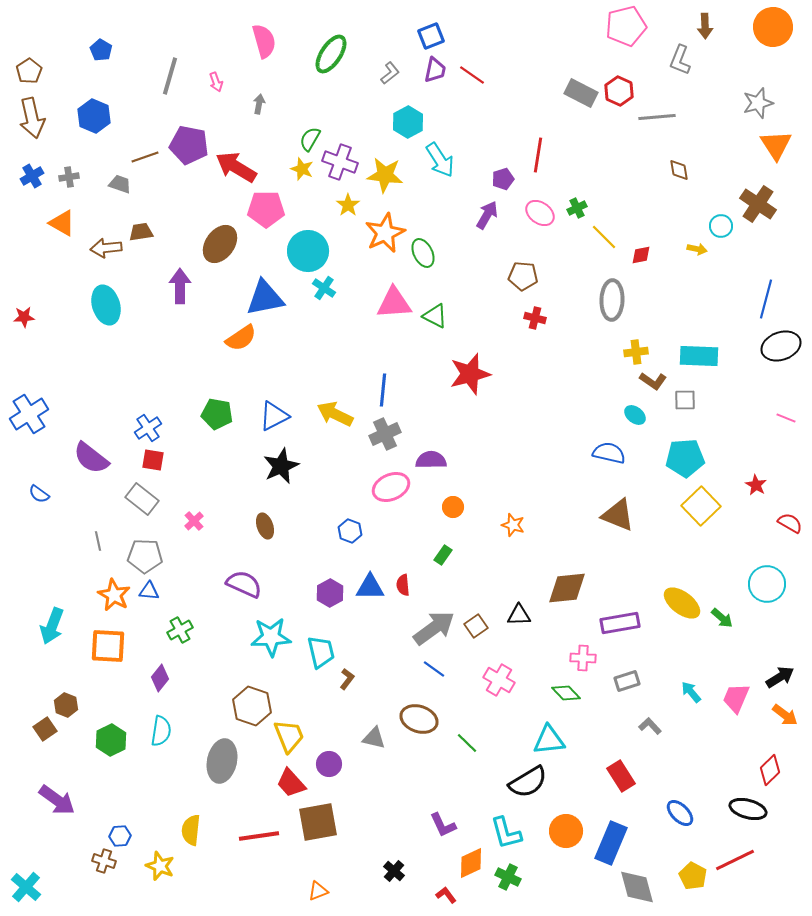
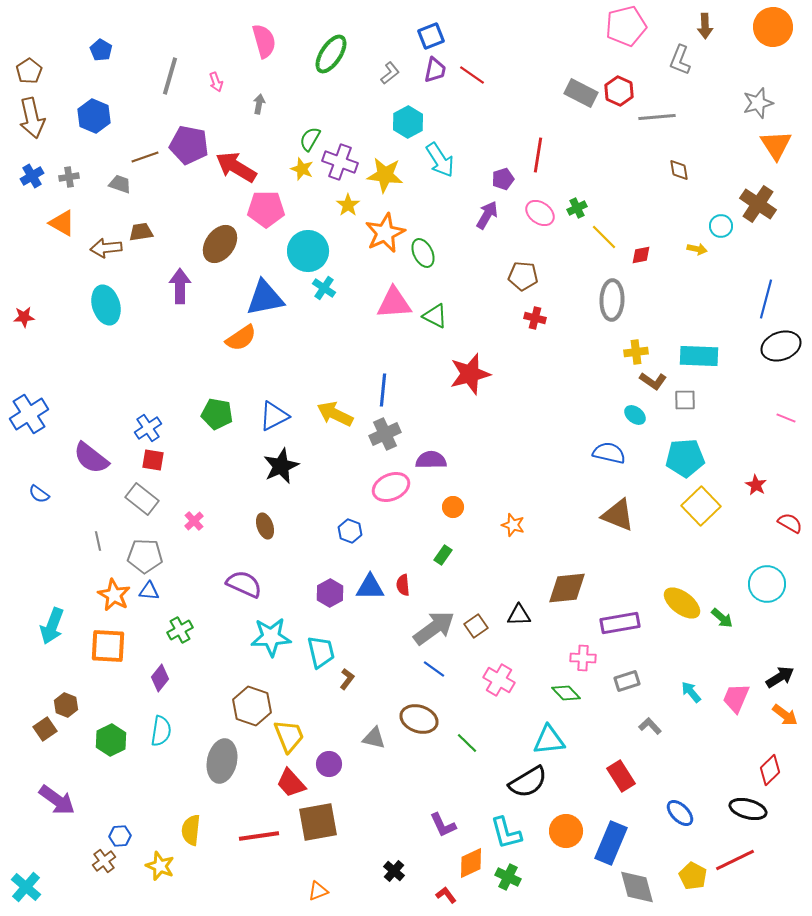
brown cross at (104, 861): rotated 35 degrees clockwise
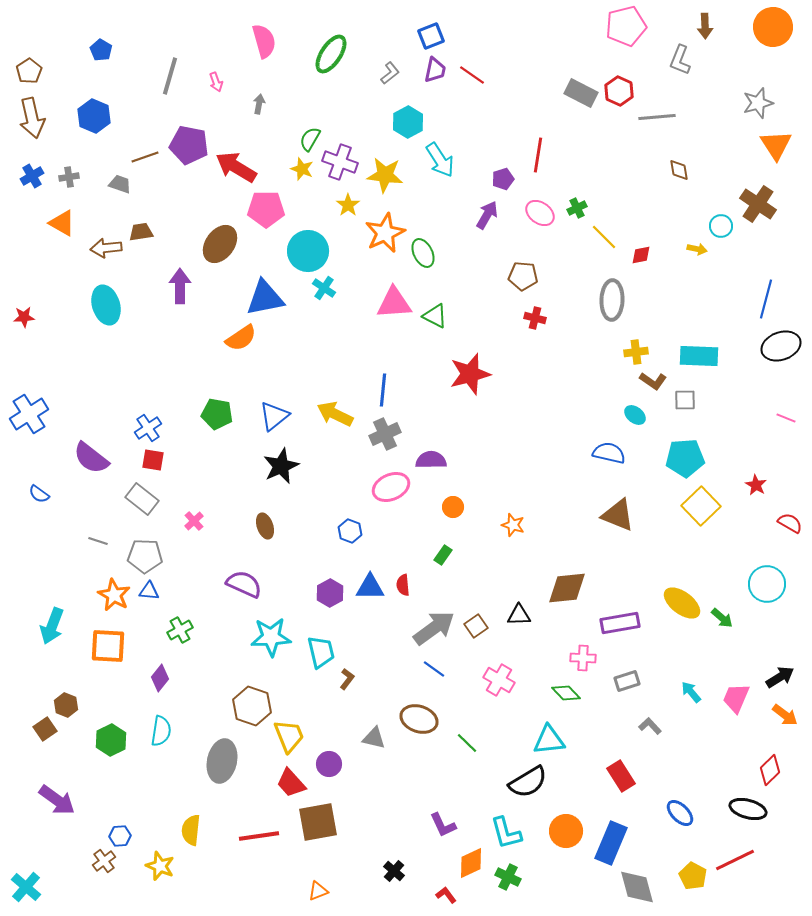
blue triangle at (274, 416): rotated 12 degrees counterclockwise
gray line at (98, 541): rotated 60 degrees counterclockwise
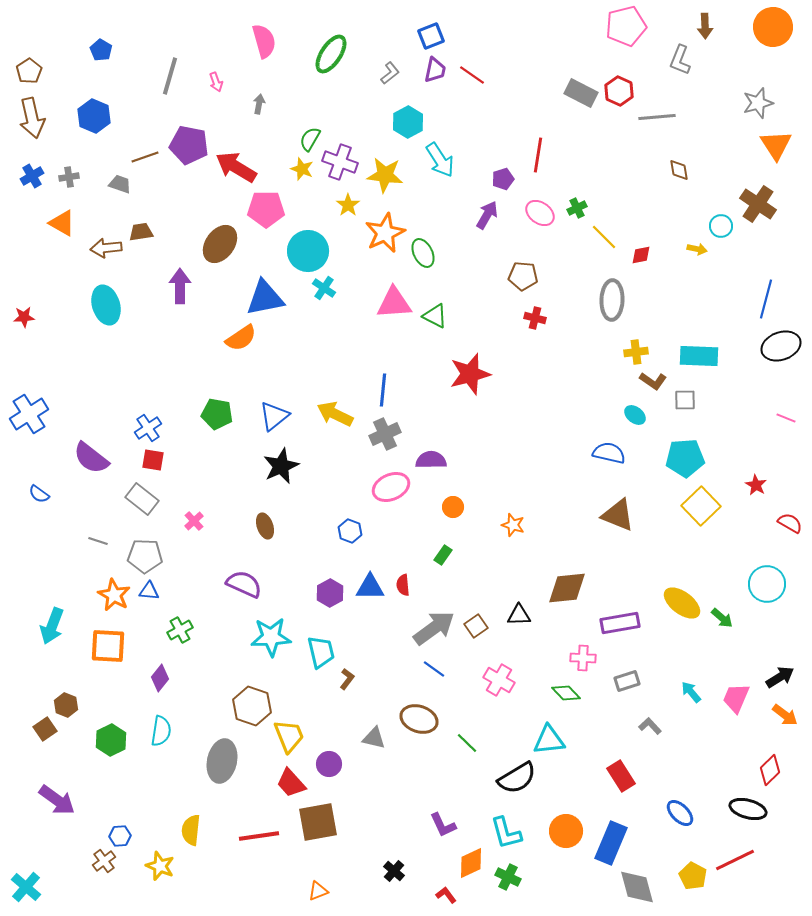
black semicircle at (528, 782): moved 11 px left, 4 px up
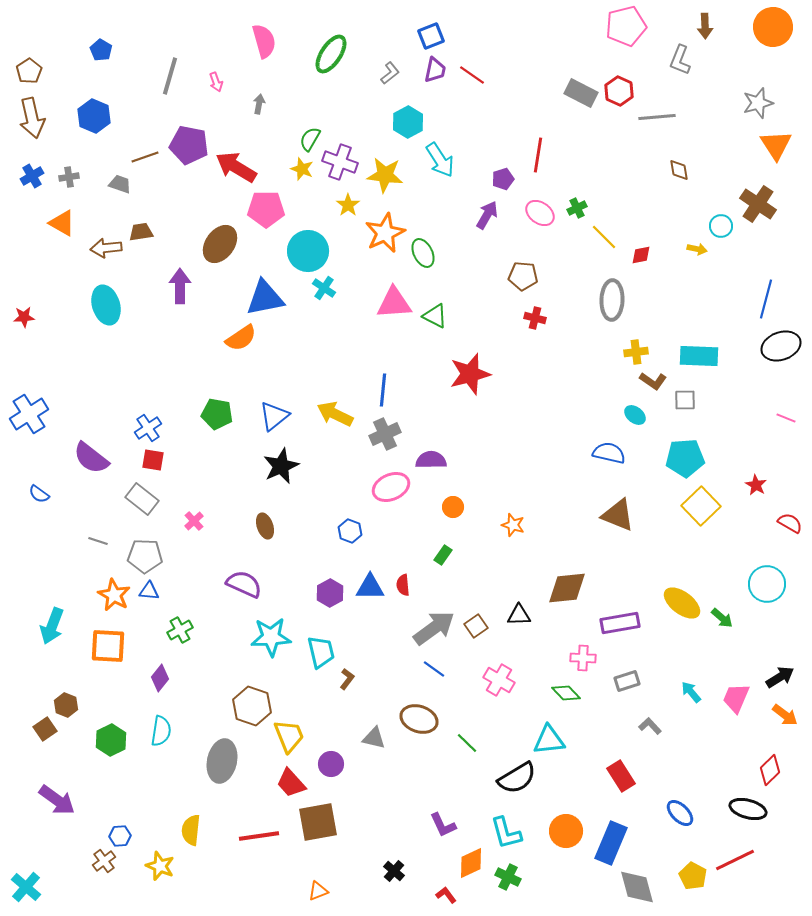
purple circle at (329, 764): moved 2 px right
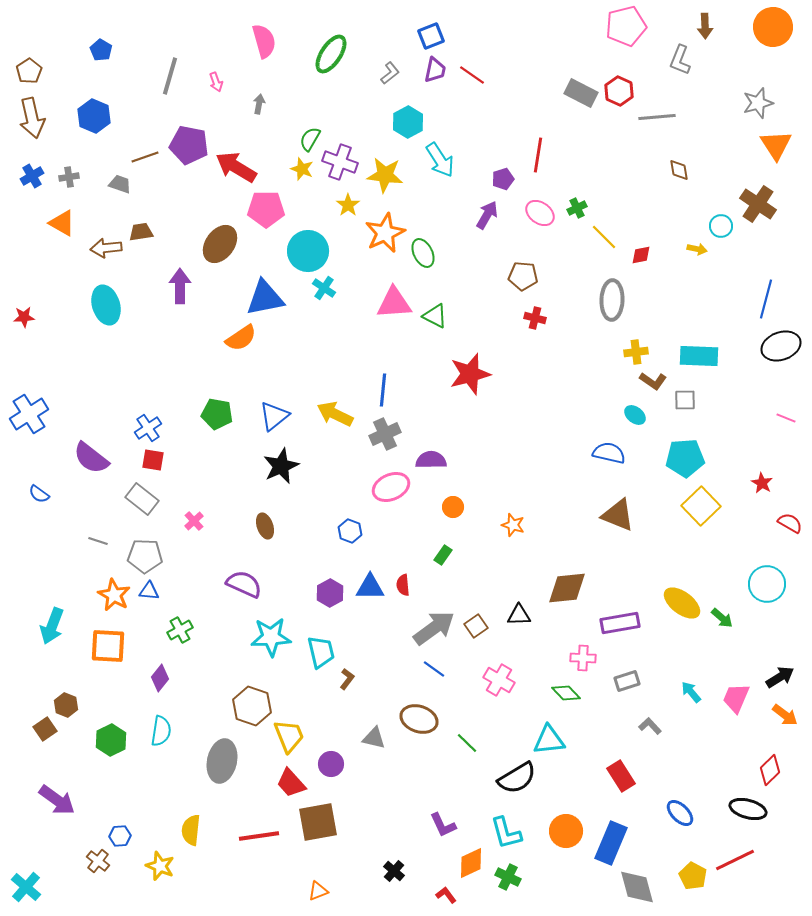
red star at (756, 485): moved 6 px right, 2 px up
brown cross at (104, 861): moved 6 px left; rotated 15 degrees counterclockwise
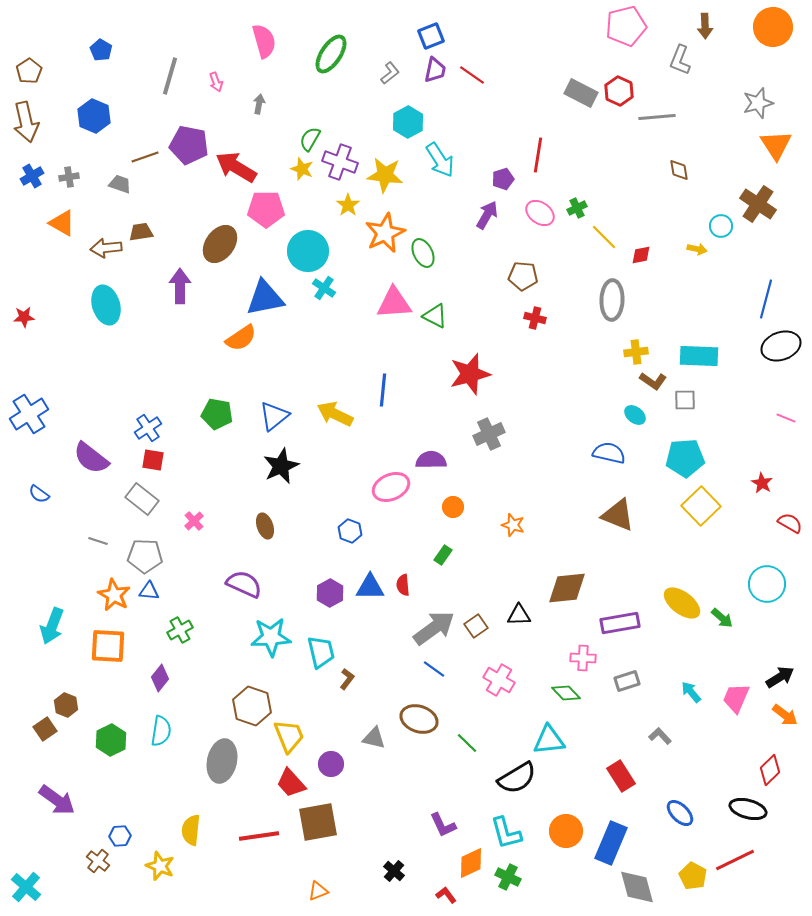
brown arrow at (32, 118): moved 6 px left, 4 px down
gray cross at (385, 434): moved 104 px right
gray L-shape at (650, 726): moved 10 px right, 10 px down
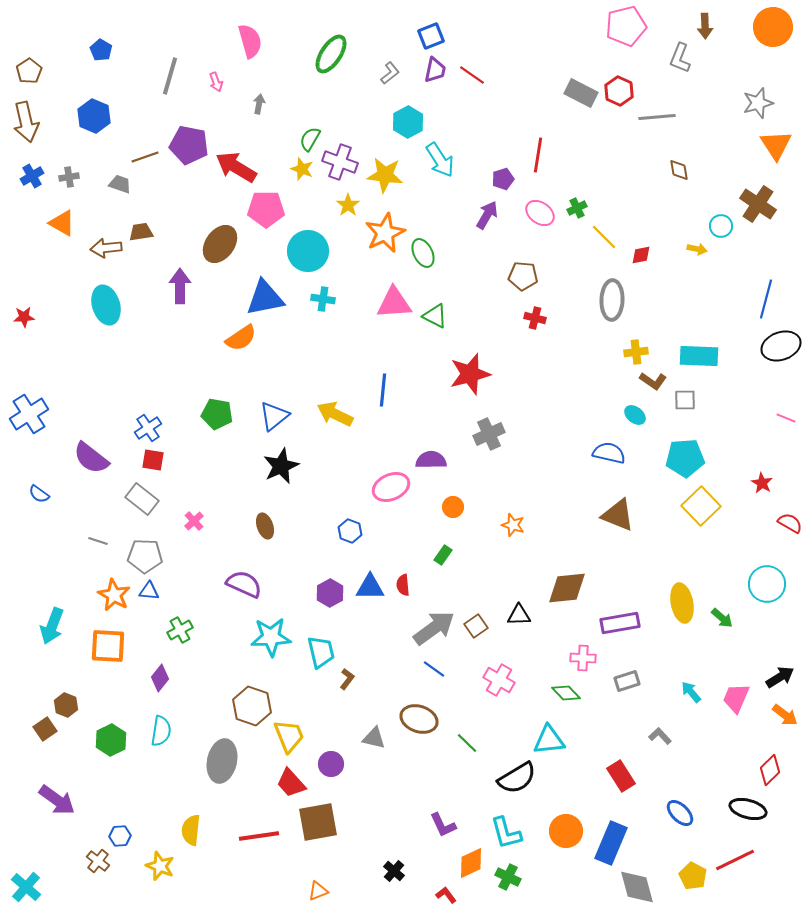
pink semicircle at (264, 41): moved 14 px left
gray L-shape at (680, 60): moved 2 px up
cyan cross at (324, 288): moved 1 px left, 11 px down; rotated 25 degrees counterclockwise
yellow ellipse at (682, 603): rotated 42 degrees clockwise
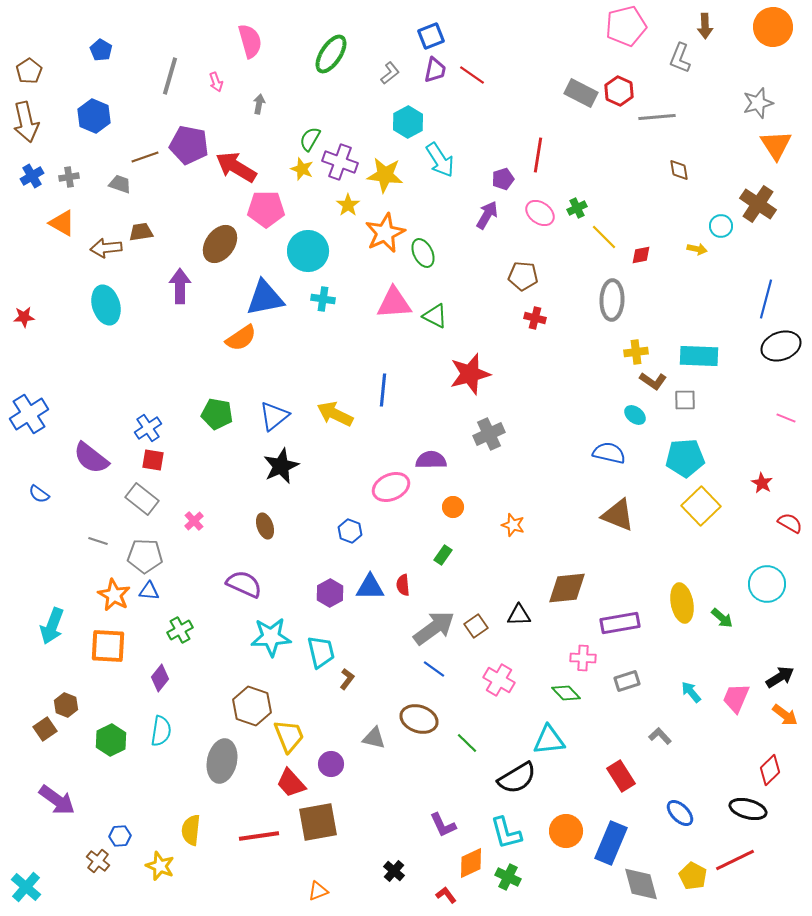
gray diamond at (637, 887): moved 4 px right, 3 px up
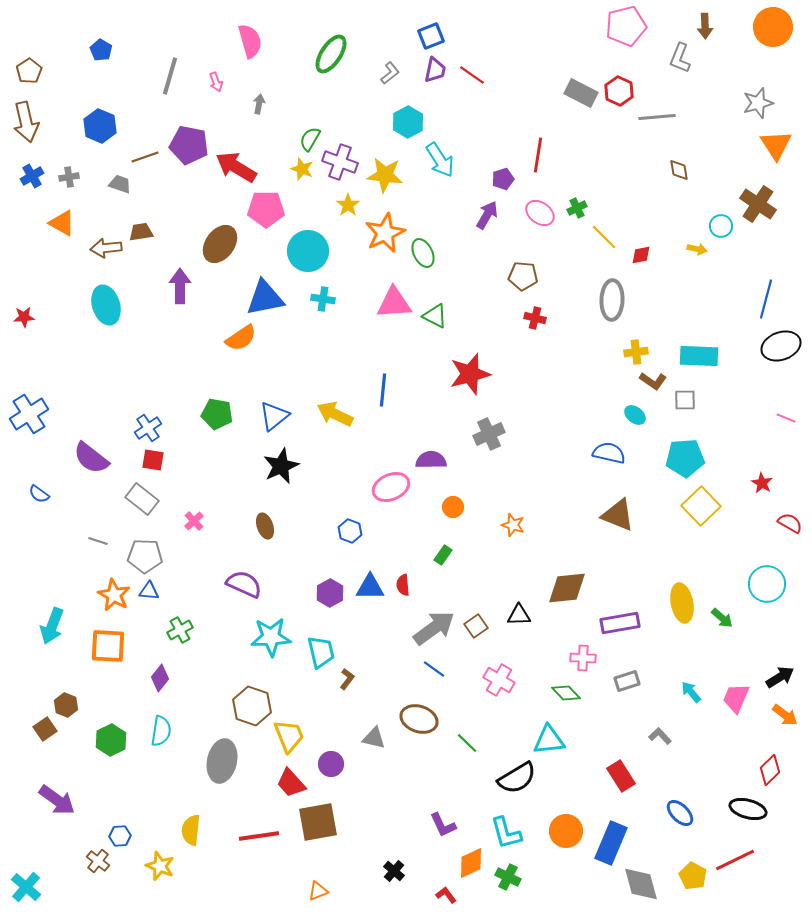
blue hexagon at (94, 116): moved 6 px right, 10 px down
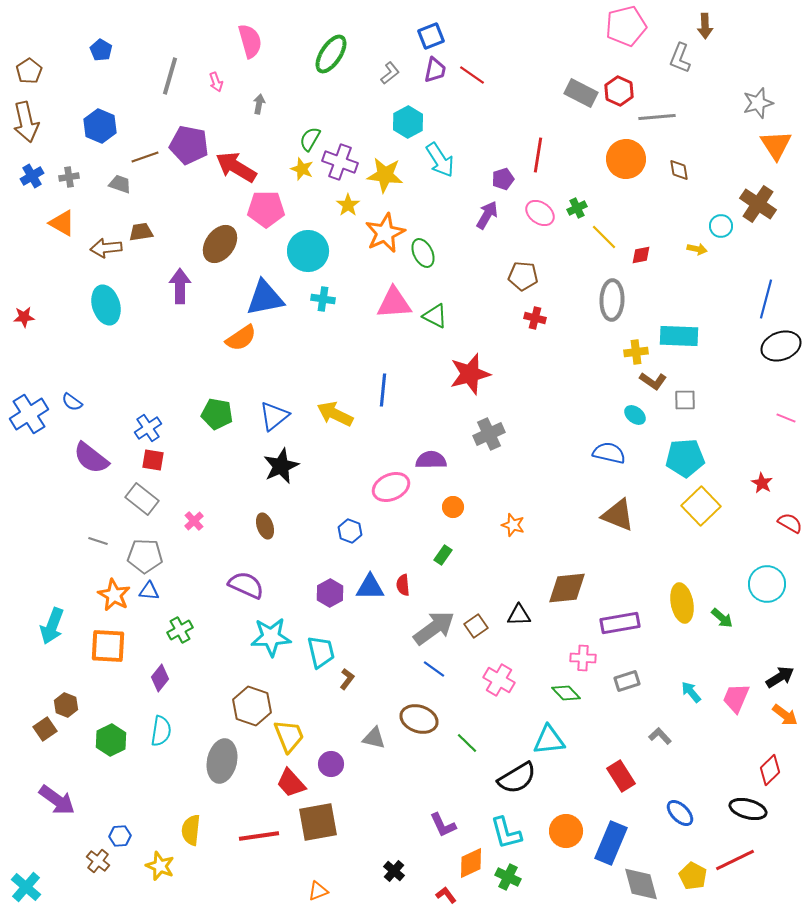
orange circle at (773, 27): moved 147 px left, 132 px down
cyan rectangle at (699, 356): moved 20 px left, 20 px up
blue semicircle at (39, 494): moved 33 px right, 92 px up
purple semicircle at (244, 584): moved 2 px right, 1 px down
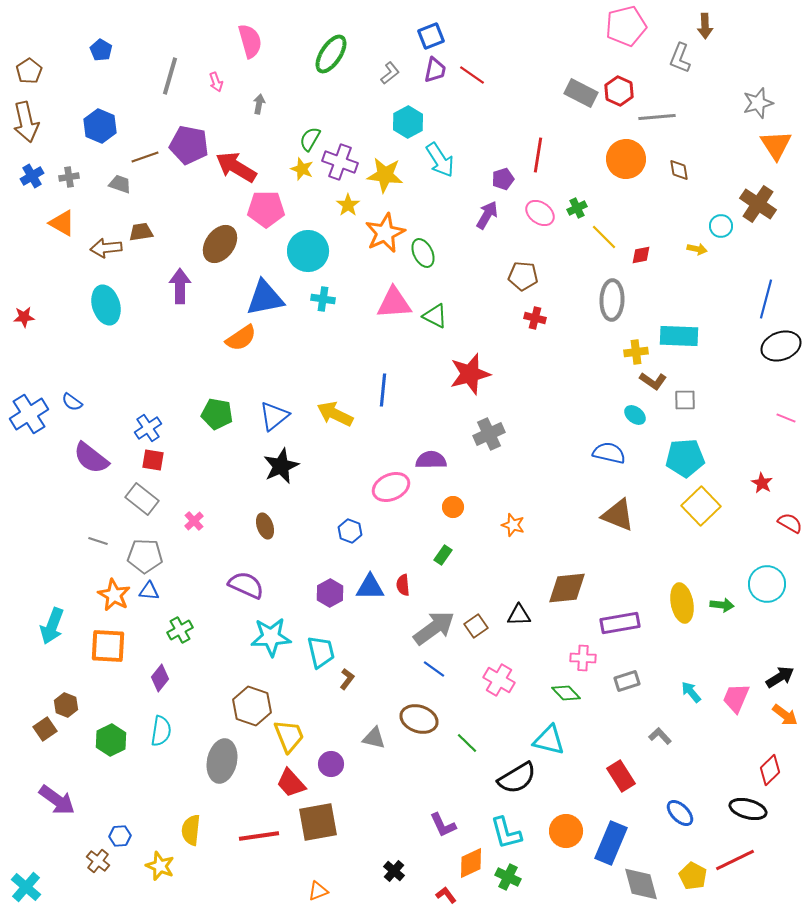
green arrow at (722, 618): moved 13 px up; rotated 35 degrees counterclockwise
cyan triangle at (549, 740): rotated 20 degrees clockwise
